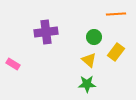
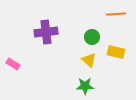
green circle: moved 2 px left
yellow rectangle: rotated 66 degrees clockwise
green star: moved 2 px left, 2 px down
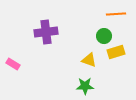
green circle: moved 12 px right, 1 px up
yellow rectangle: rotated 30 degrees counterclockwise
yellow triangle: rotated 21 degrees counterclockwise
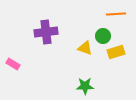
green circle: moved 1 px left
yellow triangle: moved 4 px left, 12 px up
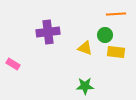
purple cross: moved 2 px right
green circle: moved 2 px right, 1 px up
yellow rectangle: rotated 24 degrees clockwise
